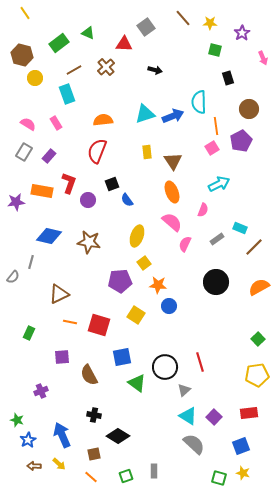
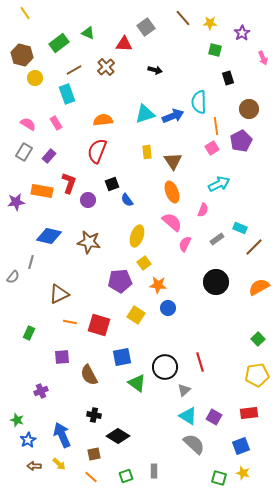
blue circle at (169, 306): moved 1 px left, 2 px down
purple square at (214, 417): rotated 14 degrees counterclockwise
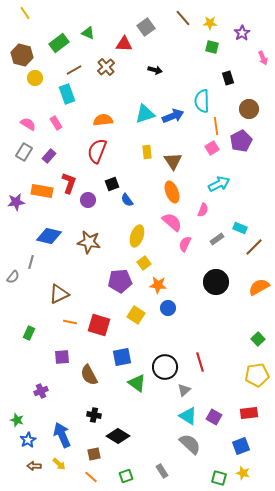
green square at (215, 50): moved 3 px left, 3 px up
cyan semicircle at (199, 102): moved 3 px right, 1 px up
gray semicircle at (194, 444): moved 4 px left
gray rectangle at (154, 471): moved 8 px right; rotated 32 degrees counterclockwise
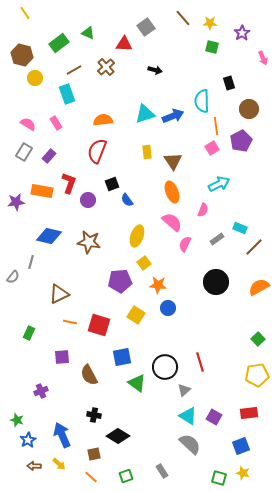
black rectangle at (228, 78): moved 1 px right, 5 px down
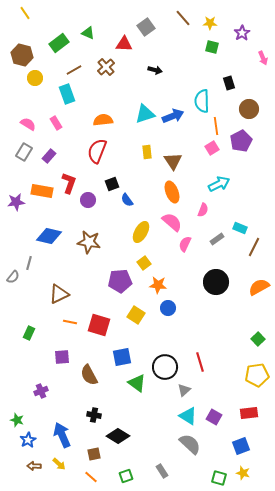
yellow ellipse at (137, 236): moved 4 px right, 4 px up; rotated 10 degrees clockwise
brown line at (254, 247): rotated 18 degrees counterclockwise
gray line at (31, 262): moved 2 px left, 1 px down
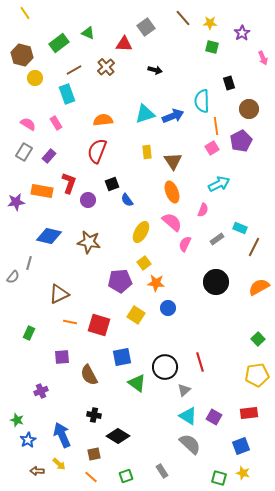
orange star at (158, 285): moved 2 px left, 2 px up
brown arrow at (34, 466): moved 3 px right, 5 px down
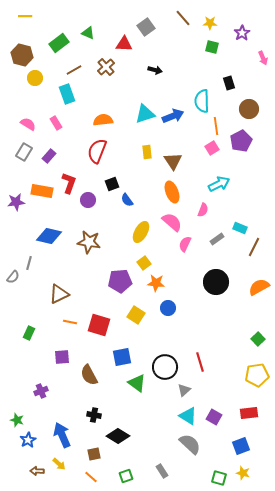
yellow line at (25, 13): moved 3 px down; rotated 56 degrees counterclockwise
